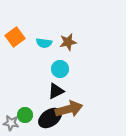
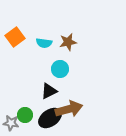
black triangle: moved 7 px left
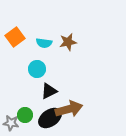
cyan circle: moved 23 px left
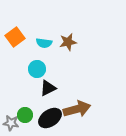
black triangle: moved 1 px left, 3 px up
brown arrow: moved 8 px right
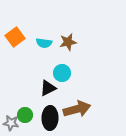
cyan circle: moved 25 px right, 4 px down
black ellipse: rotated 55 degrees counterclockwise
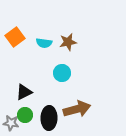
black triangle: moved 24 px left, 4 px down
black ellipse: moved 1 px left
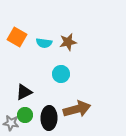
orange square: moved 2 px right; rotated 24 degrees counterclockwise
cyan circle: moved 1 px left, 1 px down
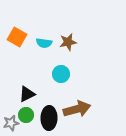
black triangle: moved 3 px right, 2 px down
green circle: moved 1 px right
gray star: rotated 21 degrees counterclockwise
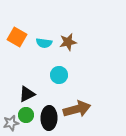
cyan circle: moved 2 px left, 1 px down
